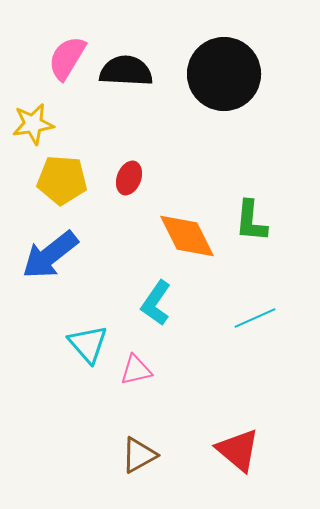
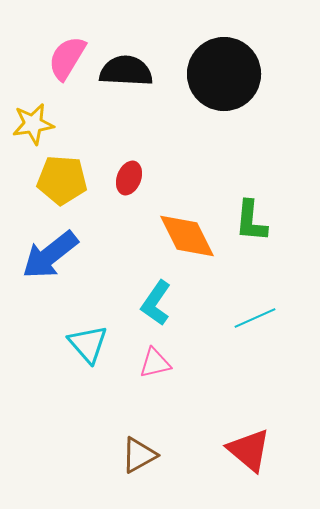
pink triangle: moved 19 px right, 7 px up
red triangle: moved 11 px right
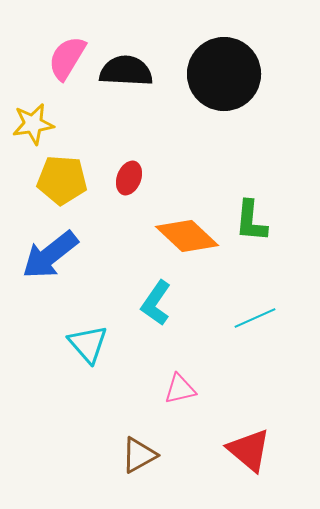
orange diamond: rotated 20 degrees counterclockwise
pink triangle: moved 25 px right, 26 px down
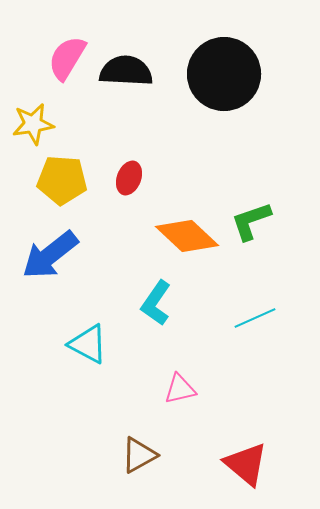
green L-shape: rotated 66 degrees clockwise
cyan triangle: rotated 21 degrees counterclockwise
red triangle: moved 3 px left, 14 px down
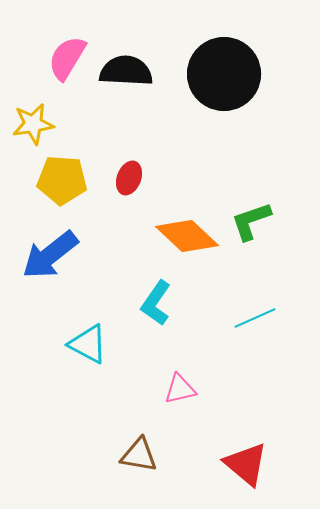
brown triangle: rotated 39 degrees clockwise
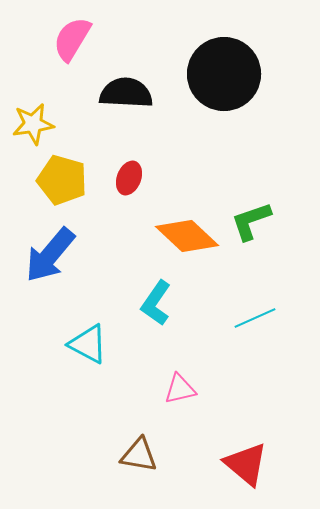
pink semicircle: moved 5 px right, 19 px up
black semicircle: moved 22 px down
yellow pentagon: rotated 12 degrees clockwise
blue arrow: rotated 12 degrees counterclockwise
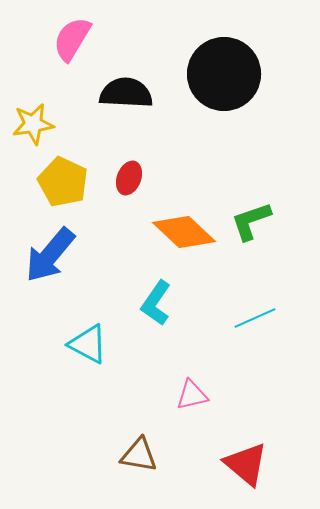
yellow pentagon: moved 1 px right, 2 px down; rotated 9 degrees clockwise
orange diamond: moved 3 px left, 4 px up
pink triangle: moved 12 px right, 6 px down
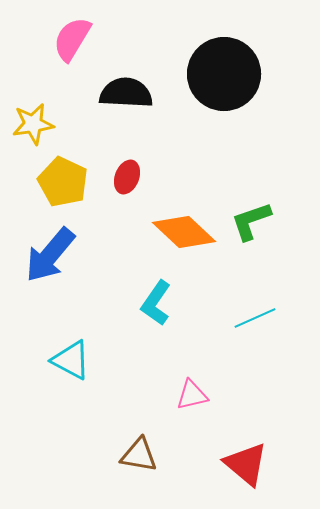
red ellipse: moved 2 px left, 1 px up
cyan triangle: moved 17 px left, 16 px down
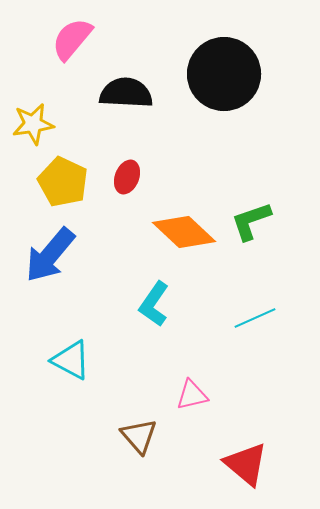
pink semicircle: rotated 9 degrees clockwise
cyan L-shape: moved 2 px left, 1 px down
brown triangle: moved 19 px up; rotated 39 degrees clockwise
